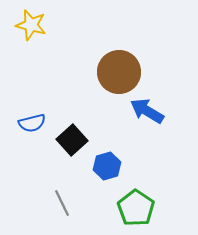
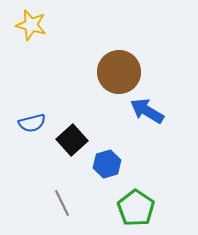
blue hexagon: moved 2 px up
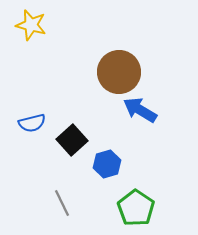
blue arrow: moved 7 px left, 1 px up
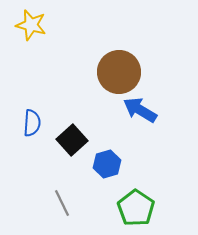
blue semicircle: rotated 72 degrees counterclockwise
